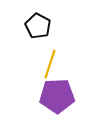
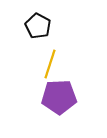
purple pentagon: moved 2 px right, 1 px down
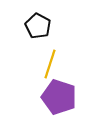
purple pentagon: rotated 20 degrees clockwise
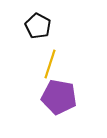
purple pentagon: rotated 8 degrees counterclockwise
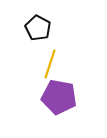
black pentagon: moved 2 px down
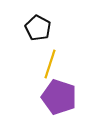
purple pentagon: rotated 8 degrees clockwise
